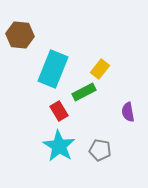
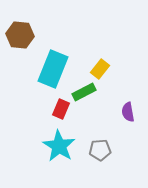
red rectangle: moved 2 px right, 2 px up; rotated 54 degrees clockwise
gray pentagon: rotated 15 degrees counterclockwise
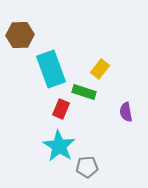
brown hexagon: rotated 8 degrees counterclockwise
cyan rectangle: moved 2 px left; rotated 42 degrees counterclockwise
green rectangle: rotated 45 degrees clockwise
purple semicircle: moved 2 px left
gray pentagon: moved 13 px left, 17 px down
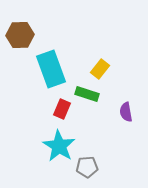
green rectangle: moved 3 px right, 2 px down
red rectangle: moved 1 px right
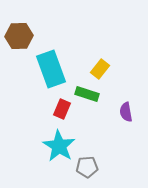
brown hexagon: moved 1 px left, 1 px down
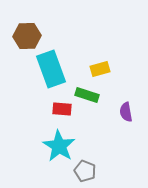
brown hexagon: moved 8 px right
yellow rectangle: rotated 36 degrees clockwise
green rectangle: moved 1 px down
red rectangle: rotated 72 degrees clockwise
gray pentagon: moved 2 px left, 4 px down; rotated 25 degrees clockwise
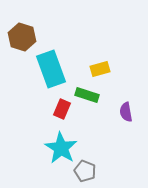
brown hexagon: moved 5 px left, 1 px down; rotated 20 degrees clockwise
red rectangle: rotated 72 degrees counterclockwise
cyan star: moved 2 px right, 2 px down
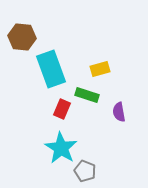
brown hexagon: rotated 12 degrees counterclockwise
purple semicircle: moved 7 px left
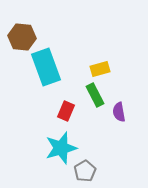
cyan rectangle: moved 5 px left, 2 px up
green rectangle: moved 8 px right; rotated 45 degrees clockwise
red rectangle: moved 4 px right, 2 px down
cyan star: rotated 24 degrees clockwise
gray pentagon: rotated 20 degrees clockwise
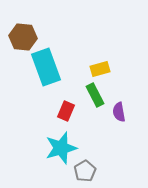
brown hexagon: moved 1 px right
